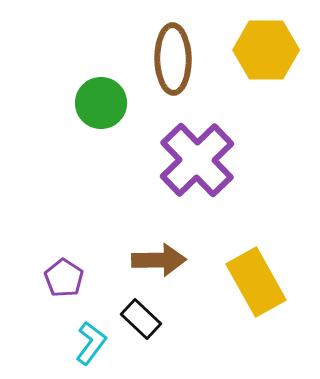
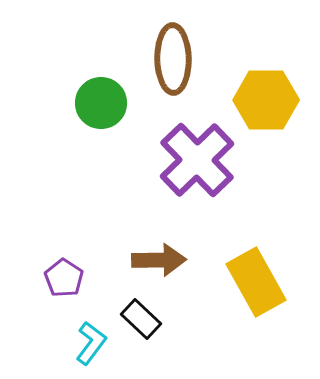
yellow hexagon: moved 50 px down
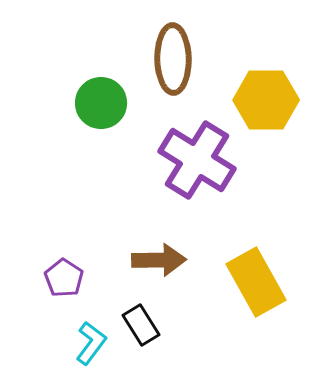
purple cross: rotated 14 degrees counterclockwise
black rectangle: moved 6 px down; rotated 15 degrees clockwise
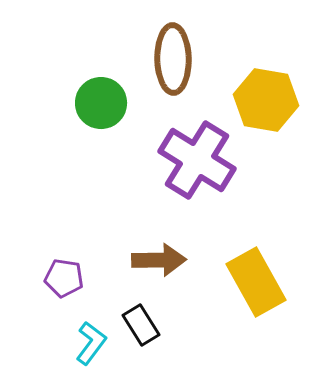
yellow hexagon: rotated 10 degrees clockwise
purple pentagon: rotated 24 degrees counterclockwise
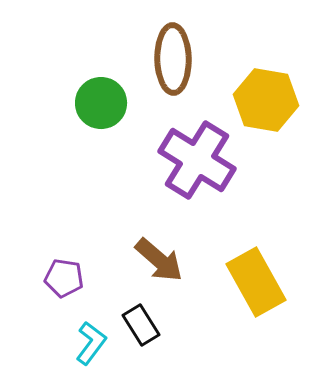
brown arrow: rotated 42 degrees clockwise
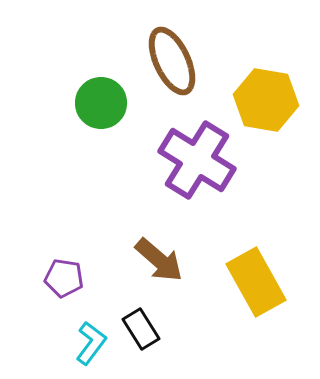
brown ellipse: moved 1 px left, 2 px down; rotated 24 degrees counterclockwise
black rectangle: moved 4 px down
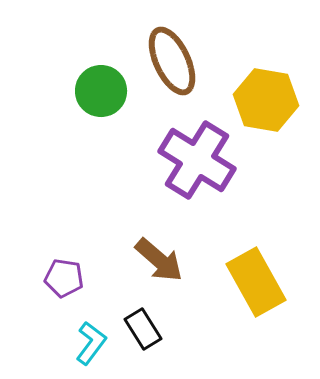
green circle: moved 12 px up
black rectangle: moved 2 px right
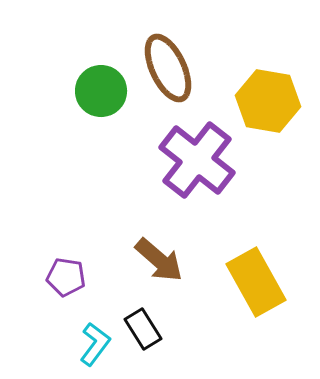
brown ellipse: moved 4 px left, 7 px down
yellow hexagon: moved 2 px right, 1 px down
purple cross: rotated 6 degrees clockwise
purple pentagon: moved 2 px right, 1 px up
cyan L-shape: moved 4 px right, 1 px down
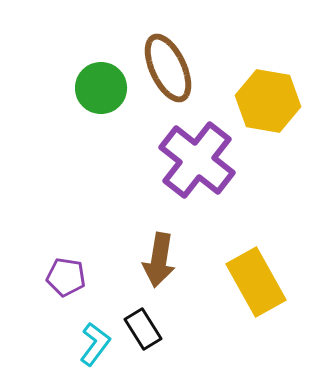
green circle: moved 3 px up
brown arrow: rotated 58 degrees clockwise
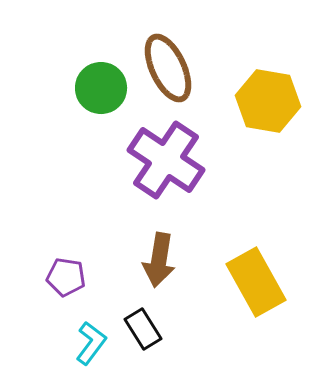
purple cross: moved 31 px left; rotated 4 degrees counterclockwise
cyan L-shape: moved 4 px left, 1 px up
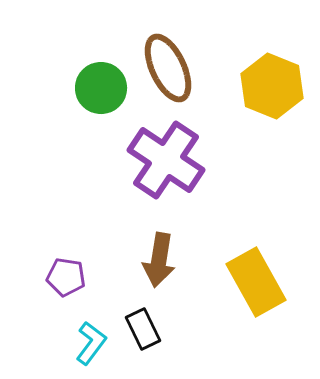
yellow hexagon: moved 4 px right, 15 px up; rotated 12 degrees clockwise
black rectangle: rotated 6 degrees clockwise
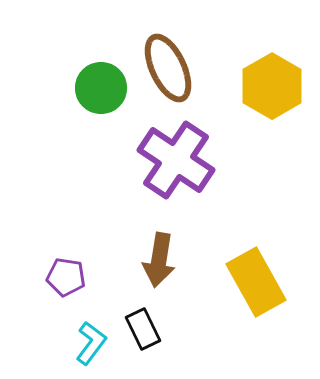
yellow hexagon: rotated 8 degrees clockwise
purple cross: moved 10 px right
